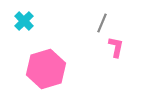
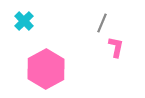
pink hexagon: rotated 12 degrees counterclockwise
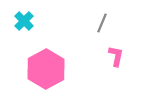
pink L-shape: moved 9 px down
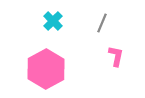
cyan cross: moved 29 px right
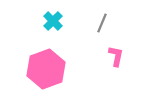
pink hexagon: rotated 9 degrees clockwise
